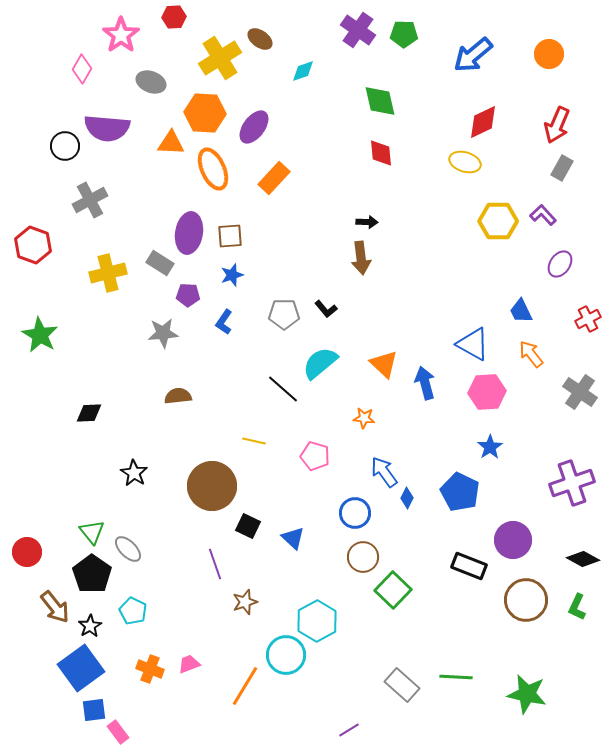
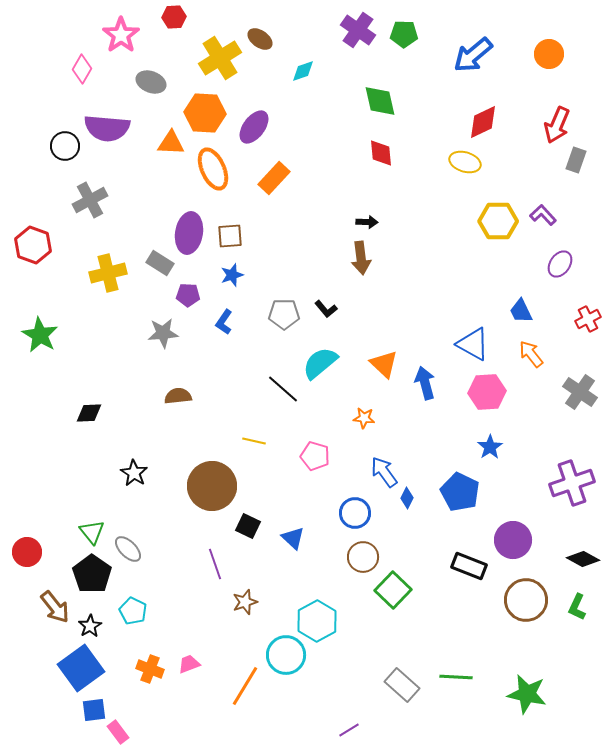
gray rectangle at (562, 168): moved 14 px right, 8 px up; rotated 10 degrees counterclockwise
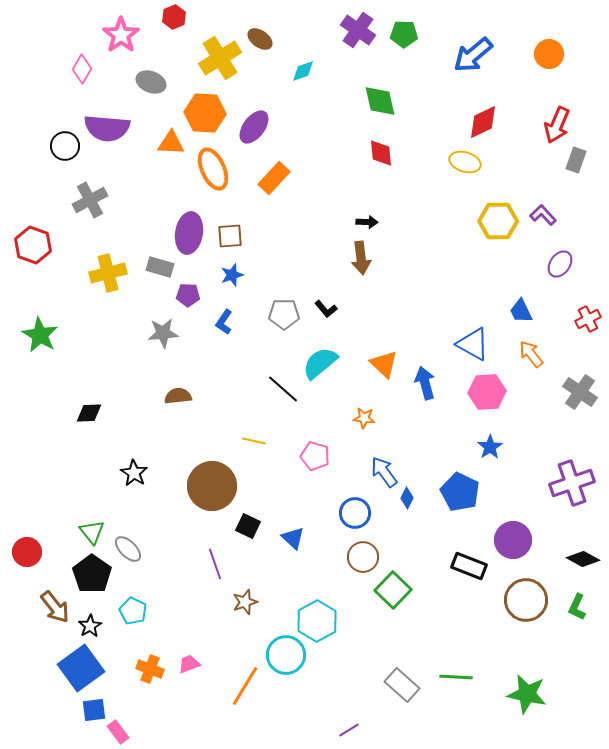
red hexagon at (174, 17): rotated 20 degrees counterclockwise
gray rectangle at (160, 263): moved 4 px down; rotated 16 degrees counterclockwise
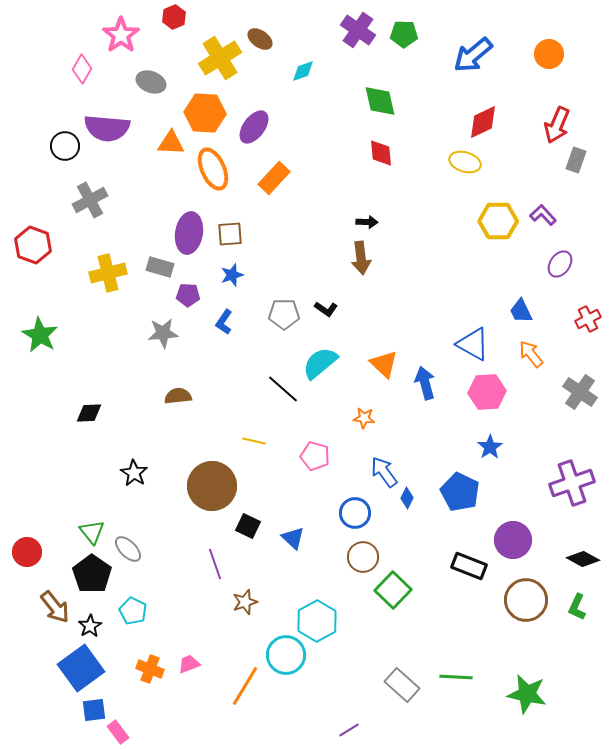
brown square at (230, 236): moved 2 px up
black L-shape at (326, 309): rotated 15 degrees counterclockwise
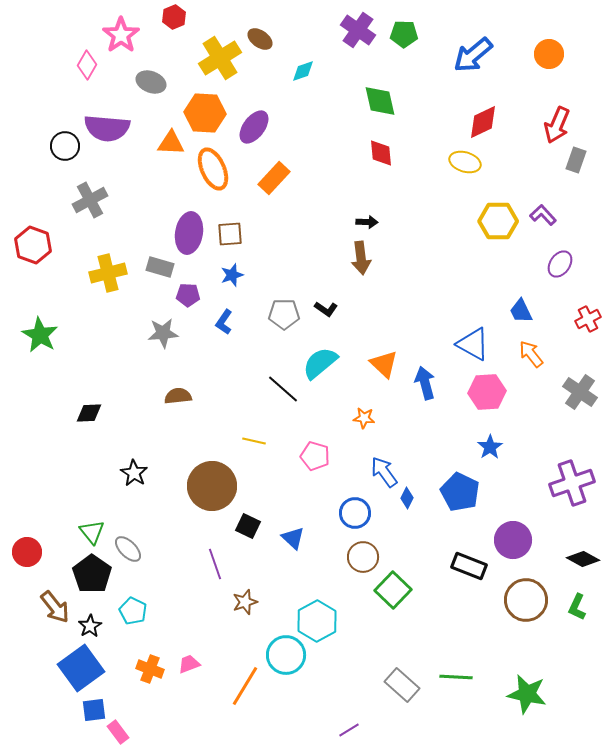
pink diamond at (82, 69): moved 5 px right, 4 px up
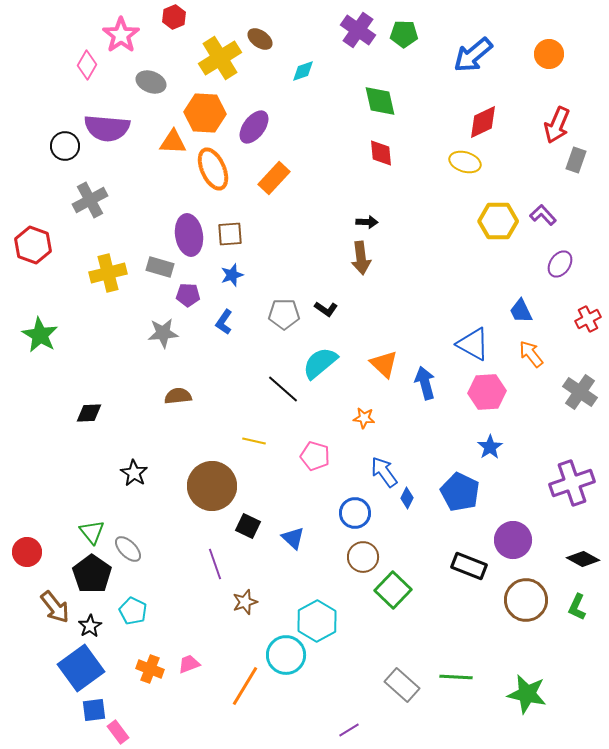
orange triangle at (171, 143): moved 2 px right, 1 px up
purple ellipse at (189, 233): moved 2 px down; rotated 18 degrees counterclockwise
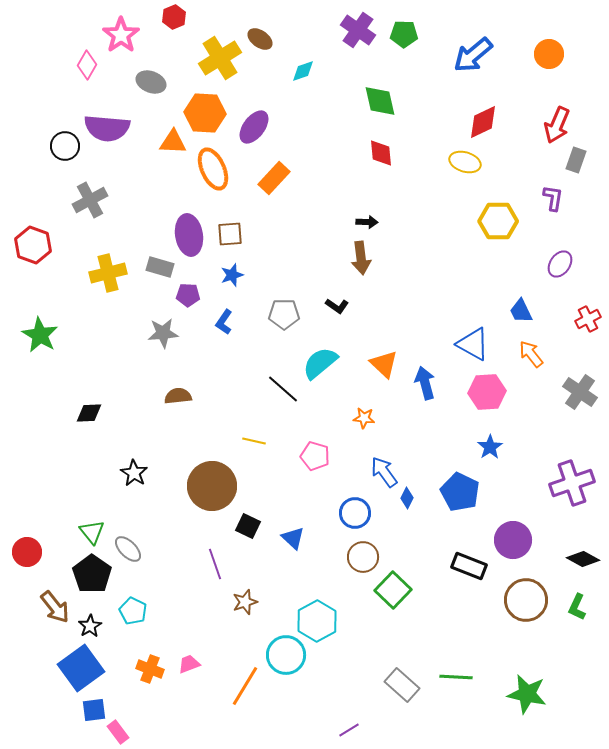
purple L-shape at (543, 215): moved 10 px right, 17 px up; rotated 52 degrees clockwise
black L-shape at (326, 309): moved 11 px right, 3 px up
